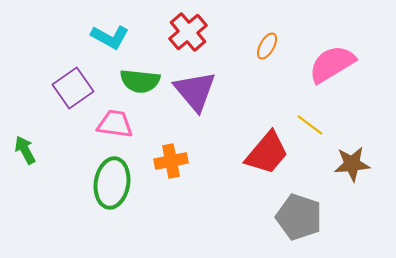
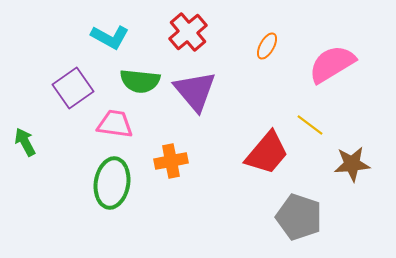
green arrow: moved 8 px up
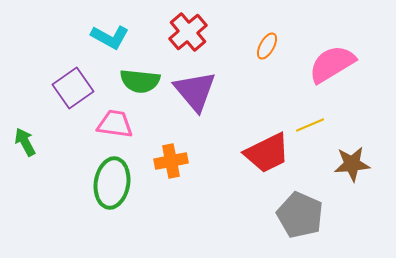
yellow line: rotated 60 degrees counterclockwise
red trapezoid: rotated 24 degrees clockwise
gray pentagon: moved 1 px right, 2 px up; rotated 6 degrees clockwise
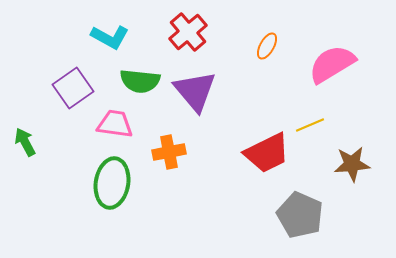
orange cross: moved 2 px left, 9 px up
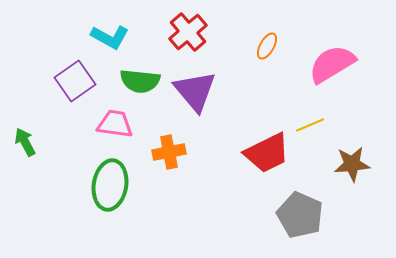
purple square: moved 2 px right, 7 px up
green ellipse: moved 2 px left, 2 px down
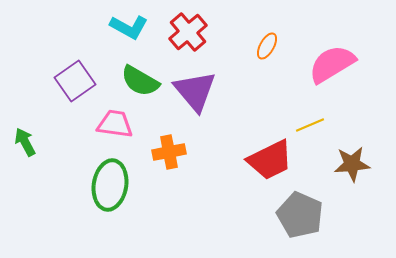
cyan L-shape: moved 19 px right, 10 px up
green semicircle: rotated 24 degrees clockwise
red trapezoid: moved 3 px right, 7 px down
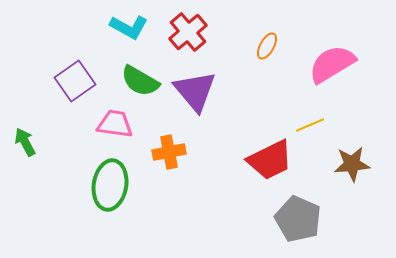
gray pentagon: moved 2 px left, 4 px down
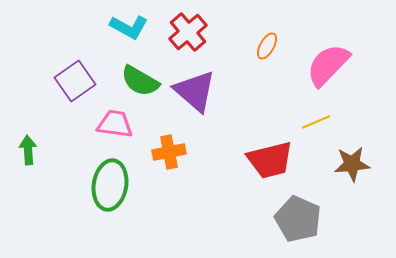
pink semicircle: moved 4 px left, 1 px down; rotated 15 degrees counterclockwise
purple triangle: rotated 9 degrees counterclockwise
yellow line: moved 6 px right, 3 px up
green arrow: moved 3 px right, 8 px down; rotated 24 degrees clockwise
red trapezoid: rotated 12 degrees clockwise
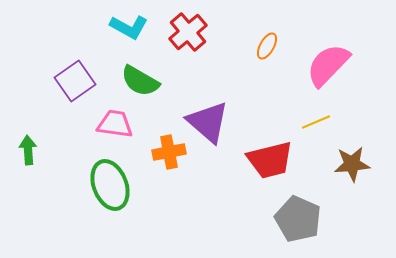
purple triangle: moved 13 px right, 31 px down
green ellipse: rotated 30 degrees counterclockwise
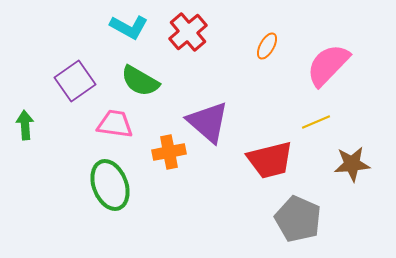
green arrow: moved 3 px left, 25 px up
